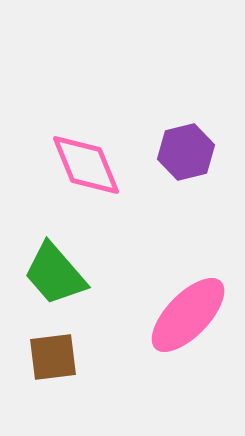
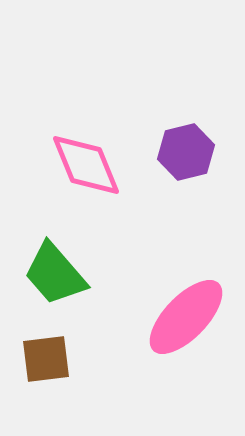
pink ellipse: moved 2 px left, 2 px down
brown square: moved 7 px left, 2 px down
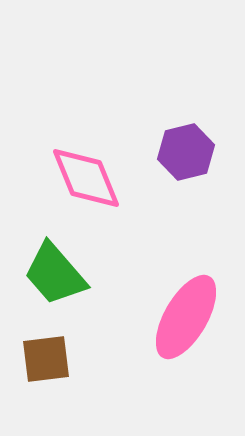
pink diamond: moved 13 px down
pink ellipse: rotated 14 degrees counterclockwise
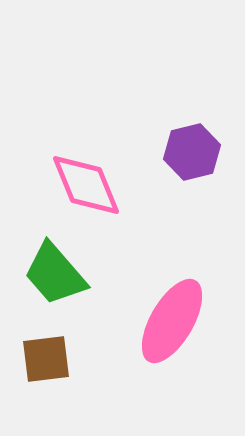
purple hexagon: moved 6 px right
pink diamond: moved 7 px down
pink ellipse: moved 14 px left, 4 px down
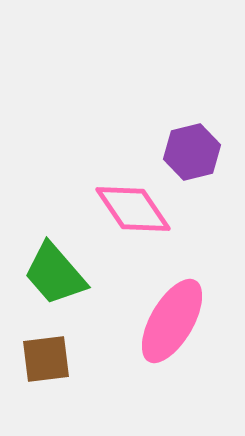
pink diamond: moved 47 px right, 24 px down; rotated 12 degrees counterclockwise
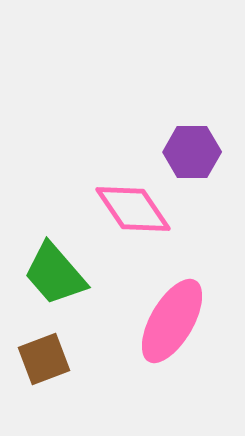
purple hexagon: rotated 14 degrees clockwise
brown square: moved 2 px left; rotated 14 degrees counterclockwise
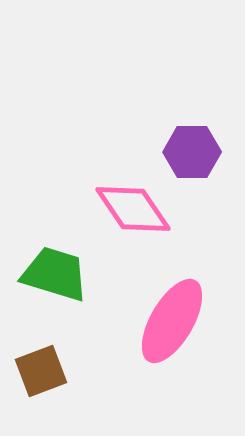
green trapezoid: rotated 148 degrees clockwise
brown square: moved 3 px left, 12 px down
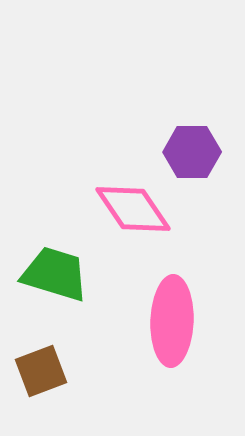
pink ellipse: rotated 28 degrees counterclockwise
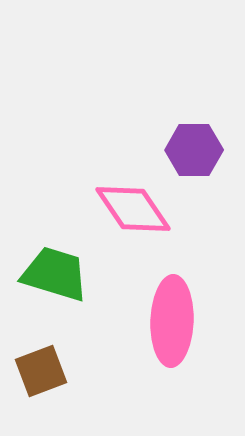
purple hexagon: moved 2 px right, 2 px up
